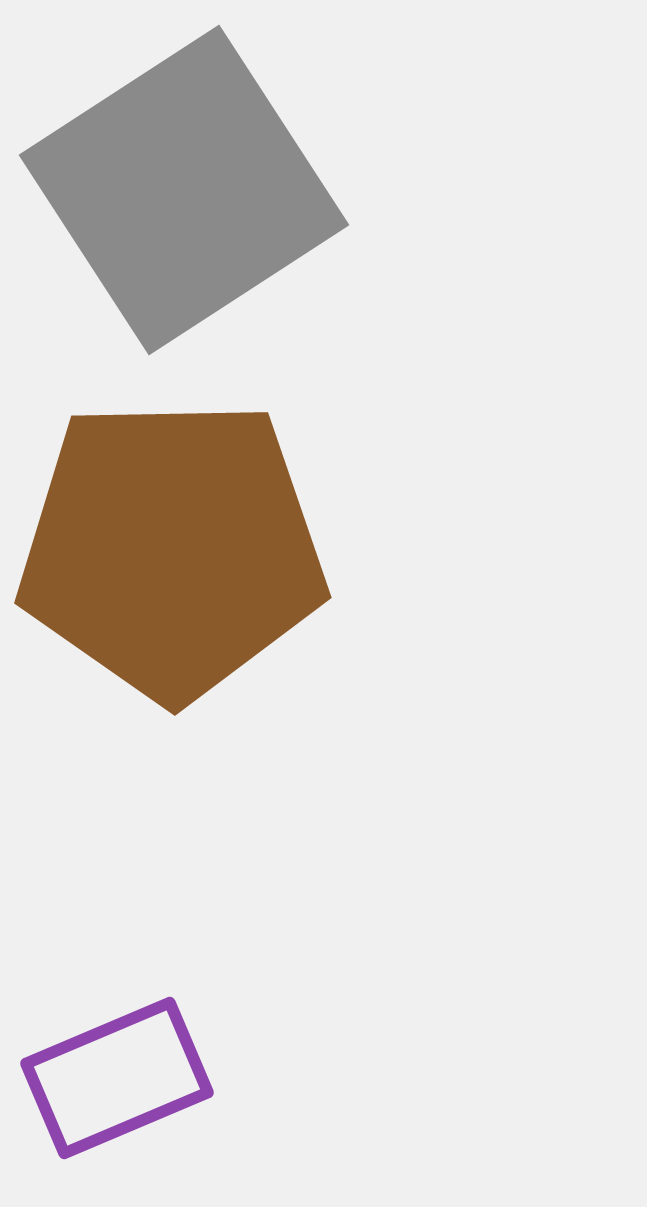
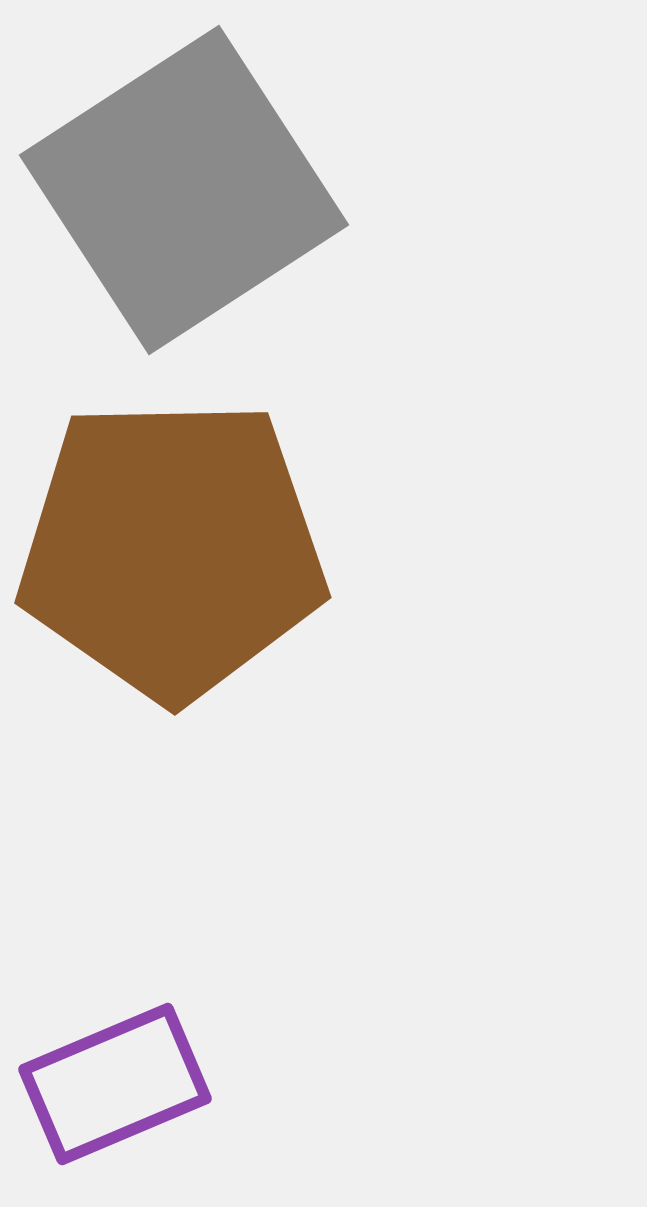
purple rectangle: moved 2 px left, 6 px down
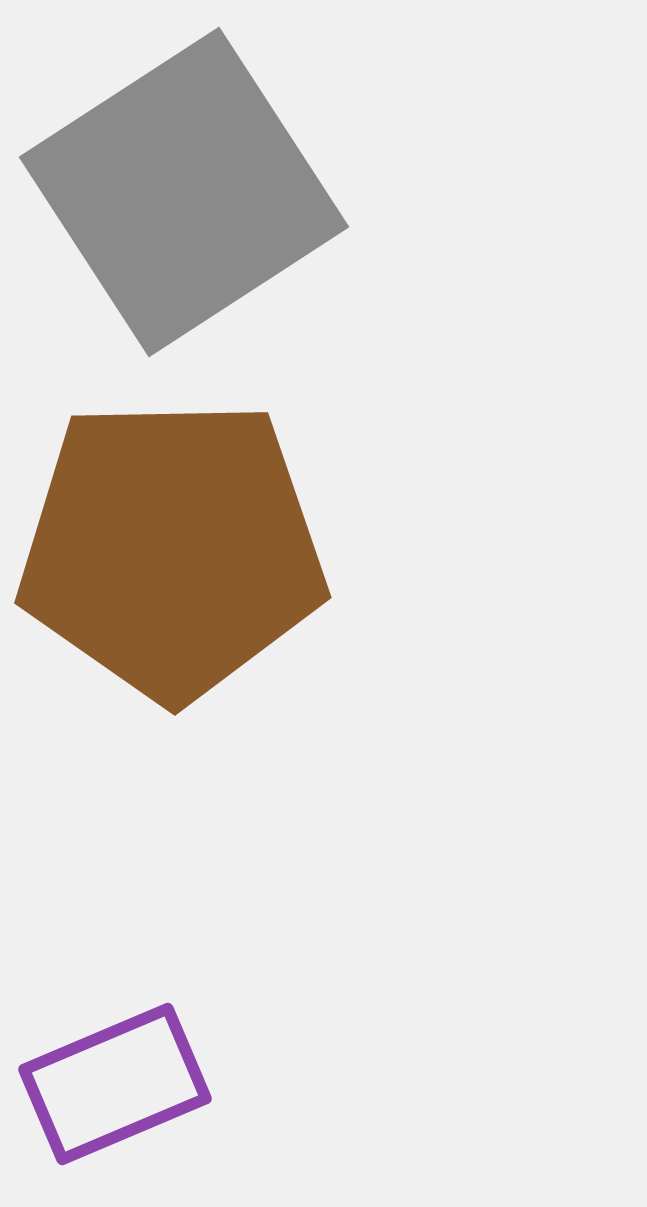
gray square: moved 2 px down
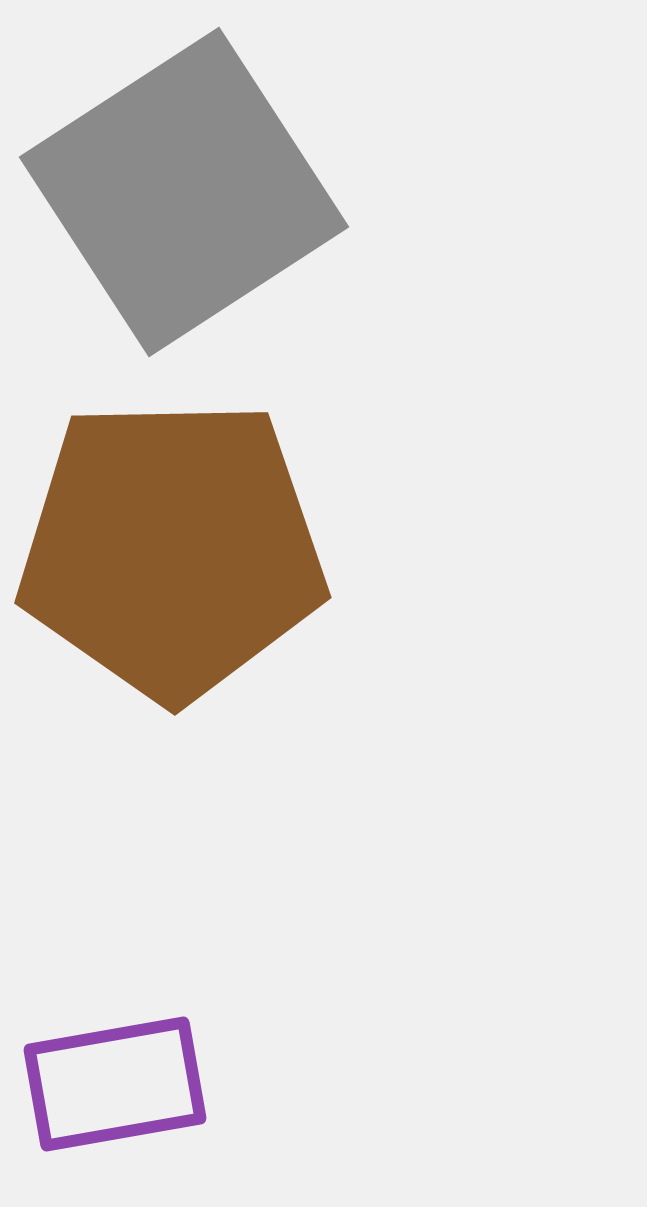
purple rectangle: rotated 13 degrees clockwise
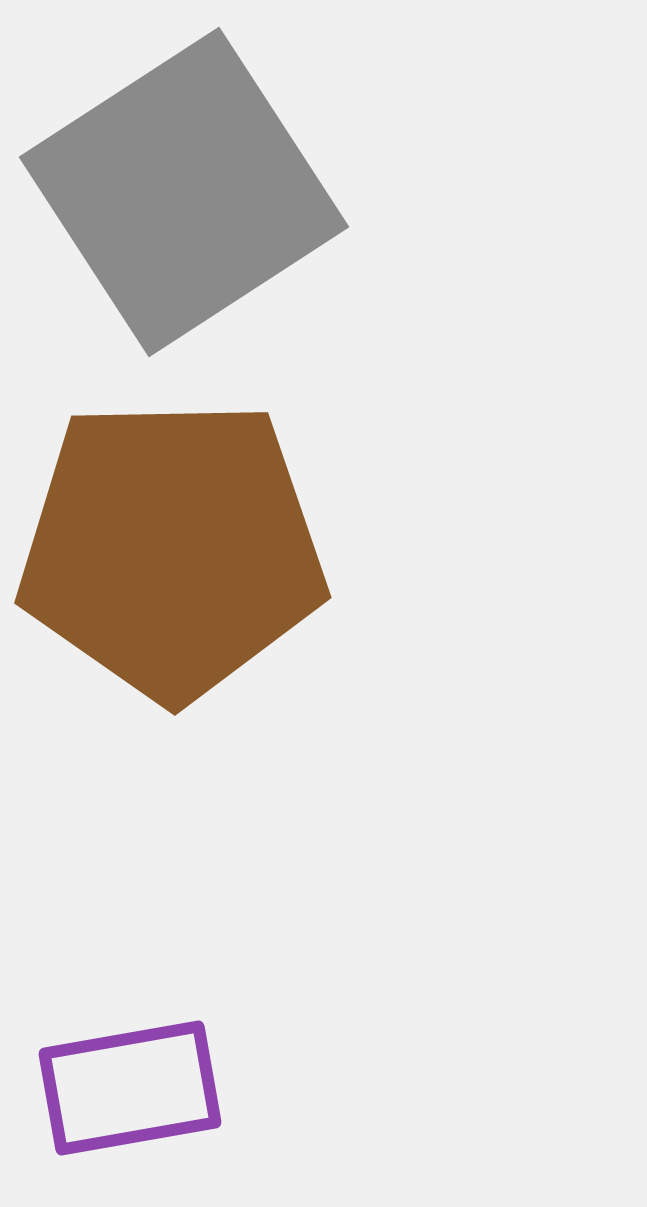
purple rectangle: moved 15 px right, 4 px down
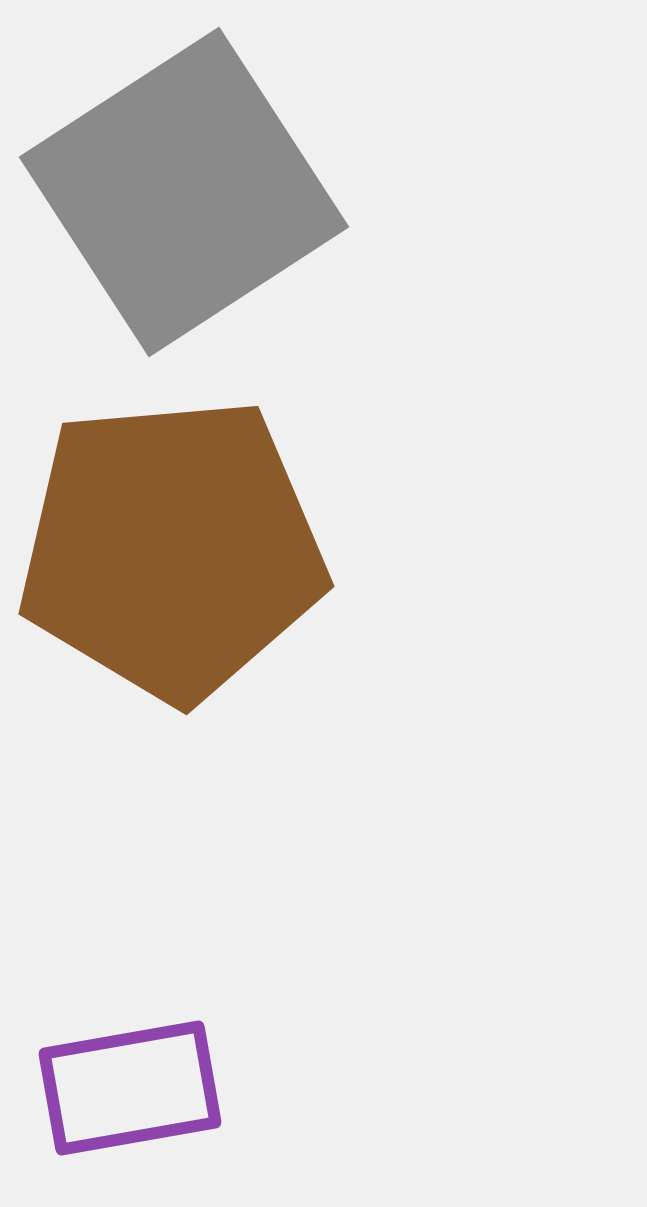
brown pentagon: rotated 4 degrees counterclockwise
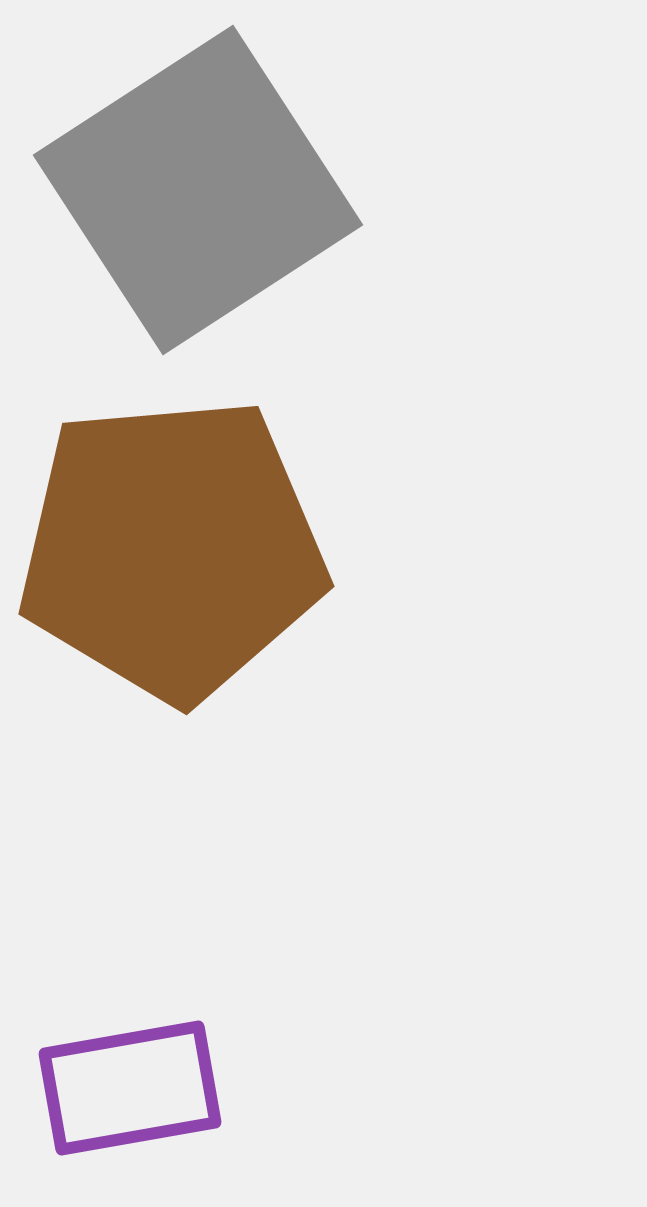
gray square: moved 14 px right, 2 px up
